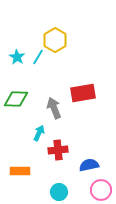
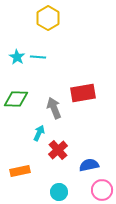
yellow hexagon: moved 7 px left, 22 px up
cyan line: rotated 63 degrees clockwise
red cross: rotated 36 degrees counterclockwise
orange rectangle: rotated 12 degrees counterclockwise
pink circle: moved 1 px right
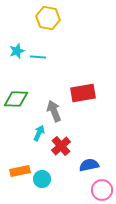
yellow hexagon: rotated 20 degrees counterclockwise
cyan star: moved 6 px up; rotated 21 degrees clockwise
gray arrow: moved 3 px down
red cross: moved 3 px right, 4 px up
cyan circle: moved 17 px left, 13 px up
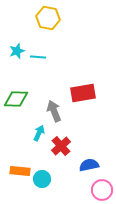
orange rectangle: rotated 18 degrees clockwise
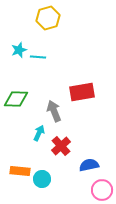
yellow hexagon: rotated 25 degrees counterclockwise
cyan star: moved 2 px right, 1 px up
red rectangle: moved 1 px left, 1 px up
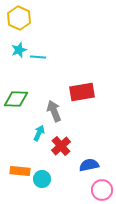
yellow hexagon: moved 29 px left; rotated 20 degrees counterclockwise
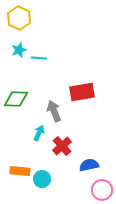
cyan line: moved 1 px right, 1 px down
red cross: moved 1 px right
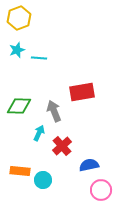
yellow hexagon: rotated 15 degrees clockwise
cyan star: moved 2 px left
green diamond: moved 3 px right, 7 px down
cyan circle: moved 1 px right, 1 px down
pink circle: moved 1 px left
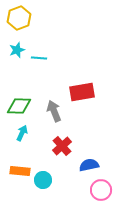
cyan arrow: moved 17 px left
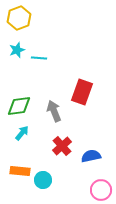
red rectangle: rotated 60 degrees counterclockwise
green diamond: rotated 10 degrees counterclockwise
cyan arrow: rotated 14 degrees clockwise
blue semicircle: moved 2 px right, 9 px up
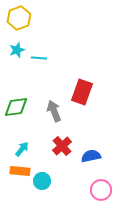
green diamond: moved 3 px left, 1 px down
cyan arrow: moved 16 px down
cyan circle: moved 1 px left, 1 px down
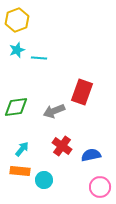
yellow hexagon: moved 2 px left, 2 px down
gray arrow: rotated 90 degrees counterclockwise
red cross: rotated 12 degrees counterclockwise
blue semicircle: moved 1 px up
cyan circle: moved 2 px right, 1 px up
pink circle: moved 1 px left, 3 px up
